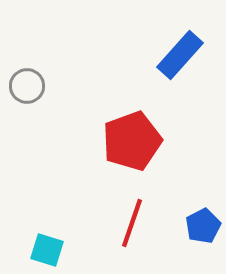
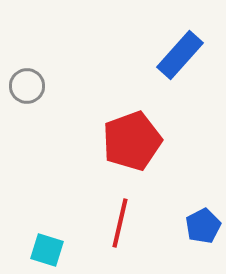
red line: moved 12 px left; rotated 6 degrees counterclockwise
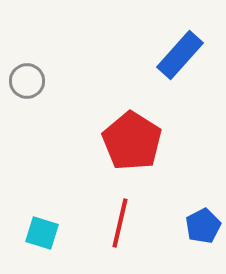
gray circle: moved 5 px up
red pentagon: rotated 20 degrees counterclockwise
cyan square: moved 5 px left, 17 px up
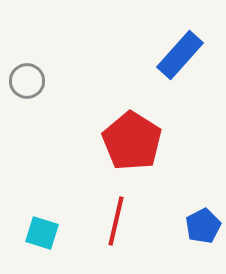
red line: moved 4 px left, 2 px up
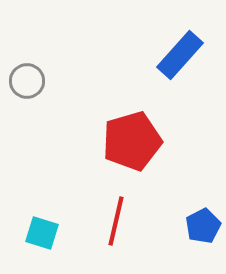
red pentagon: rotated 24 degrees clockwise
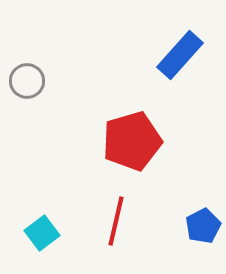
cyan square: rotated 36 degrees clockwise
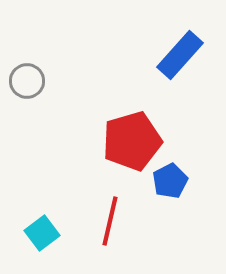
red line: moved 6 px left
blue pentagon: moved 33 px left, 45 px up
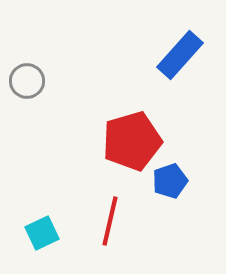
blue pentagon: rotated 8 degrees clockwise
cyan square: rotated 12 degrees clockwise
